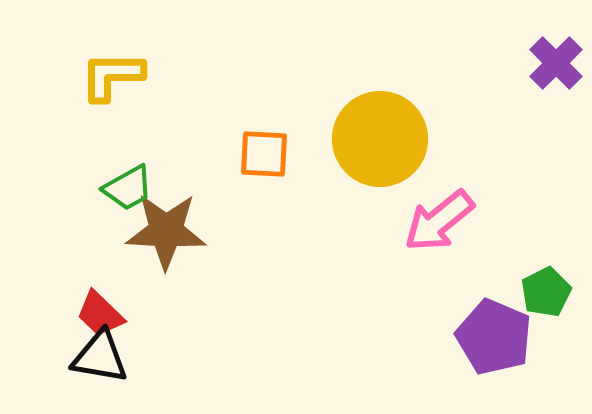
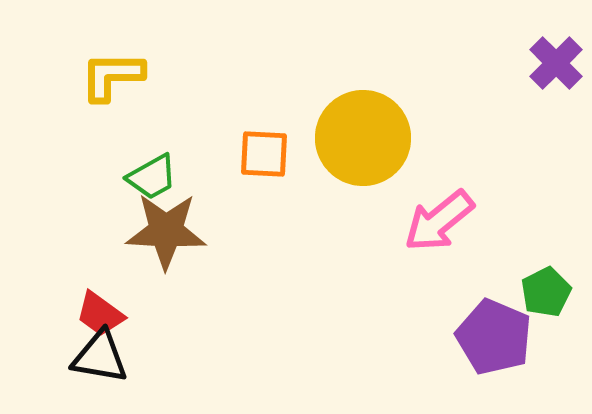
yellow circle: moved 17 px left, 1 px up
green trapezoid: moved 24 px right, 11 px up
red trapezoid: rotated 8 degrees counterclockwise
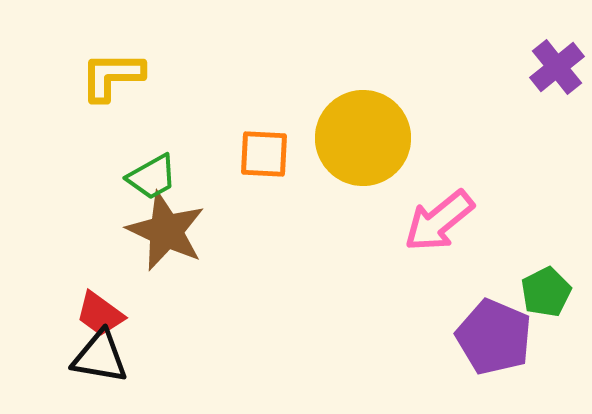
purple cross: moved 1 px right, 4 px down; rotated 6 degrees clockwise
brown star: rotated 22 degrees clockwise
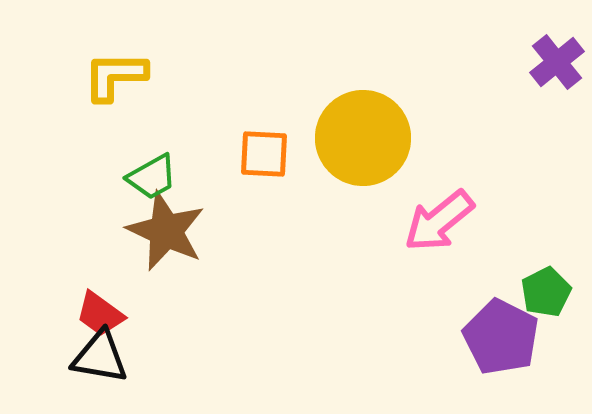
purple cross: moved 5 px up
yellow L-shape: moved 3 px right
purple pentagon: moved 7 px right; rotated 4 degrees clockwise
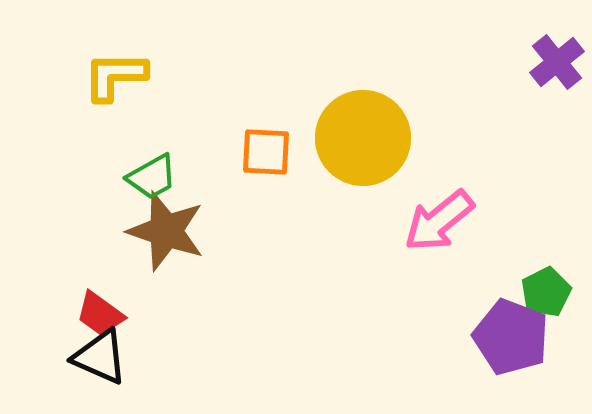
orange square: moved 2 px right, 2 px up
brown star: rotated 6 degrees counterclockwise
purple pentagon: moved 10 px right; rotated 6 degrees counterclockwise
black triangle: rotated 14 degrees clockwise
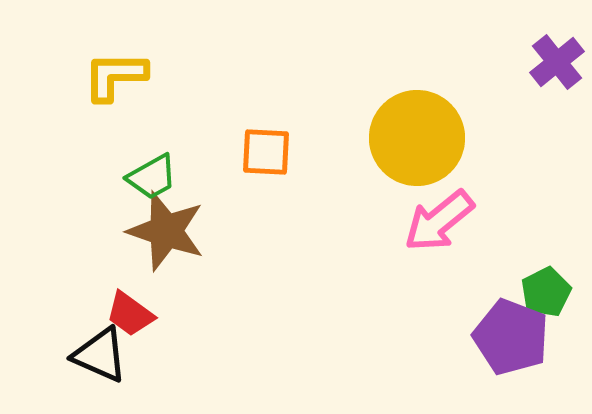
yellow circle: moved 54 px right
red trapezoid: moved 30 px right
black triangle: moved 2 px up
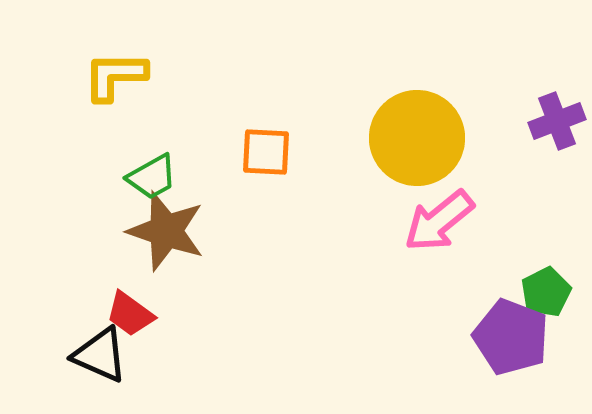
purple cross: moved 59 px down; rotated 18 degrees clockwise
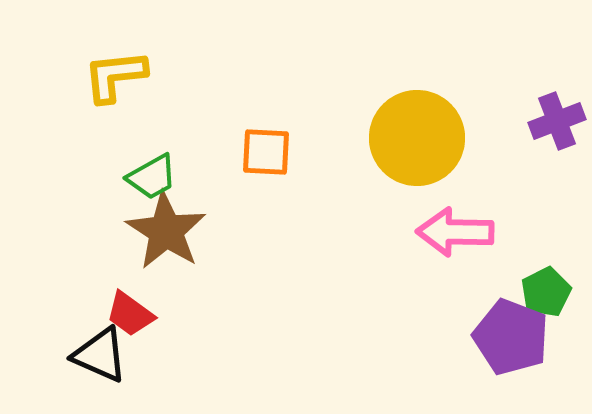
yellow L-shape: rotated 6 degrees counterclockwise
pink arrow: moved 16 px right, 11 px down; rotated 40 degrees clockwise
brown star: rotated 14 degrees clockwise
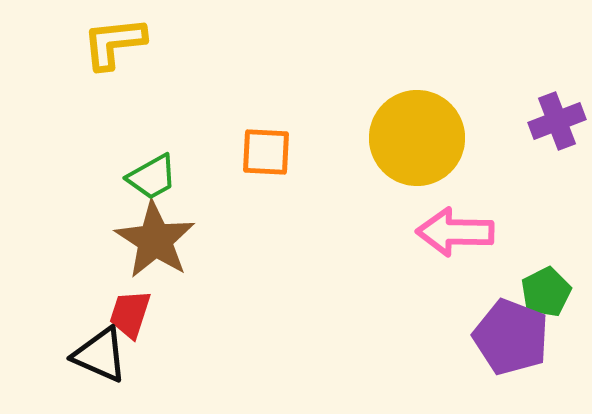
yellow L-shape: moved 1 px left, 33 px up
brown star: moved 11 px left, 9 px down
red trapezoid: rotated 72 degrees clockwise
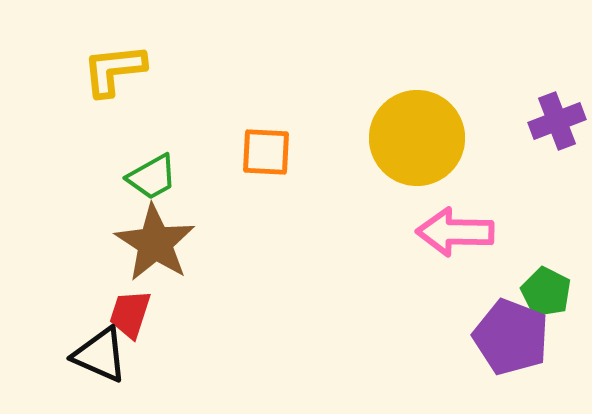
yellow L-shape: moved 27 px down
brown star: moved 3 px down
green pentagon: rotated 18 degrees counterclockwise
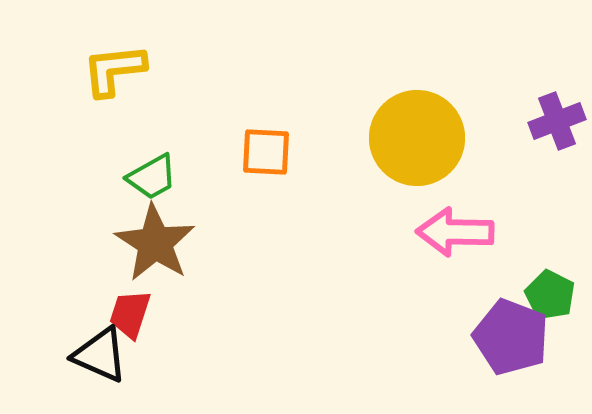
green pentagon: moved 4 px right, 3 px down
